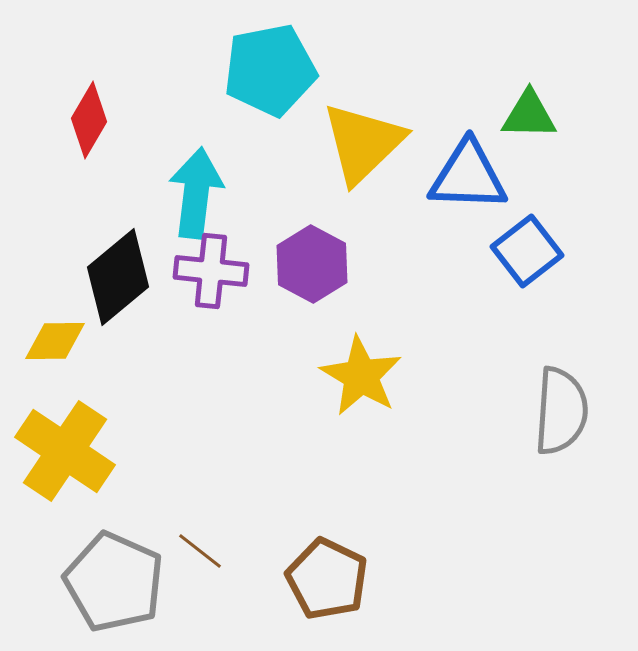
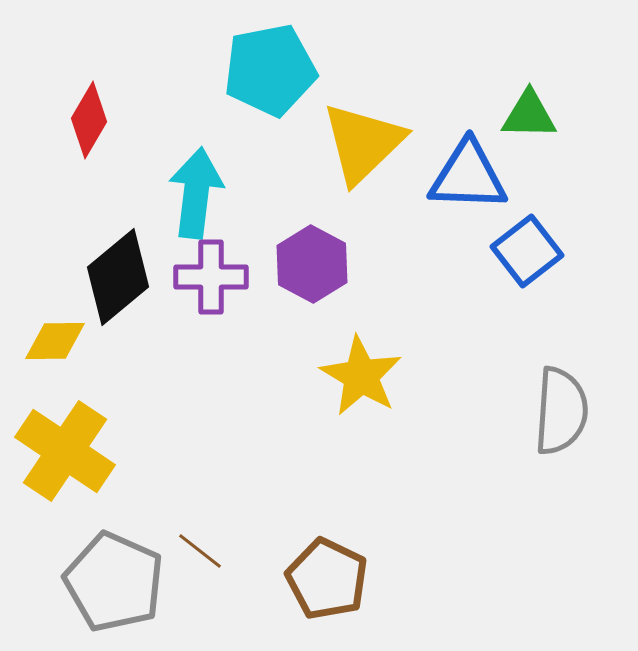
purple cross: moved 6 px down; rotated 6 degrees counterclockwise
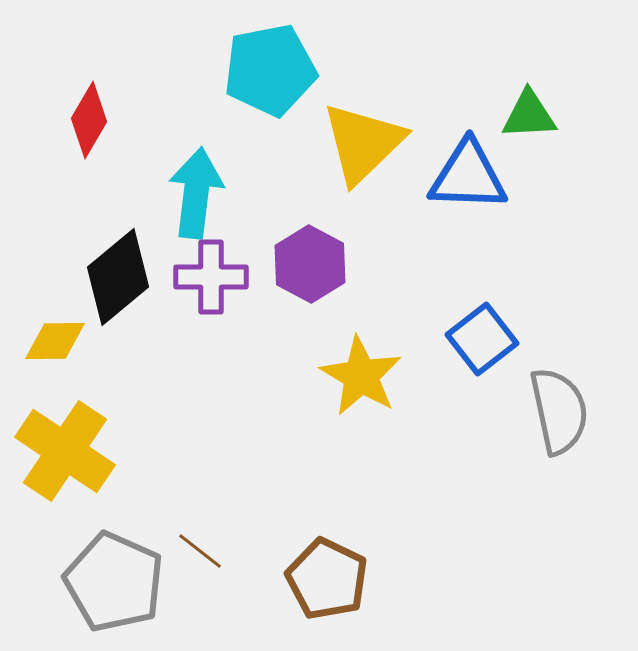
green triangle: rotated 4 degrees counterclockwise
blue square: moved 45 px left, 88 px down
purple hexagon: moved 2 px left
gray semicircle: moved 2 px left; rotated 16 degrees counterclockwise
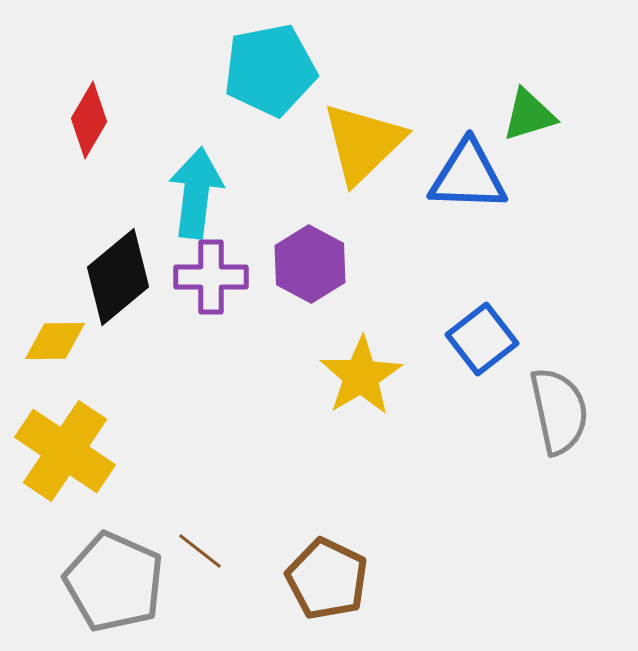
green triangle: rotated 14 degrees counterclockwise
yellow star: rotated 10 degrees clockwise
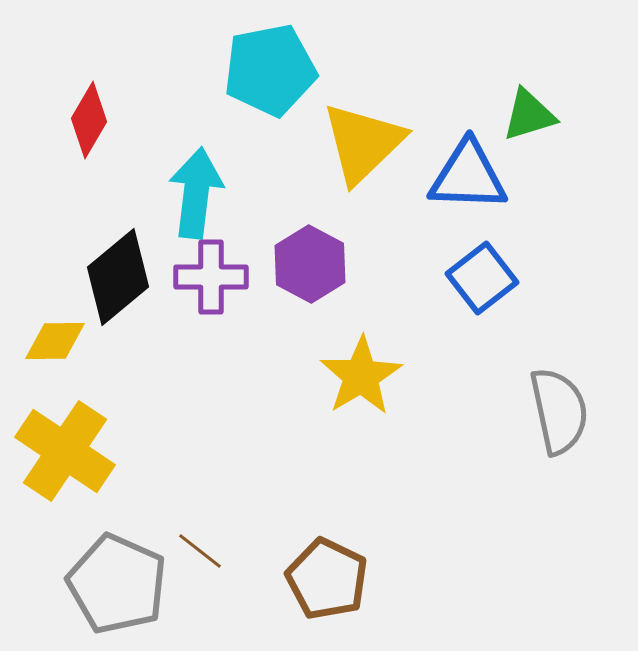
blue square: moved 61 px up
gray pentagon: moved 3 px right, 2 px down
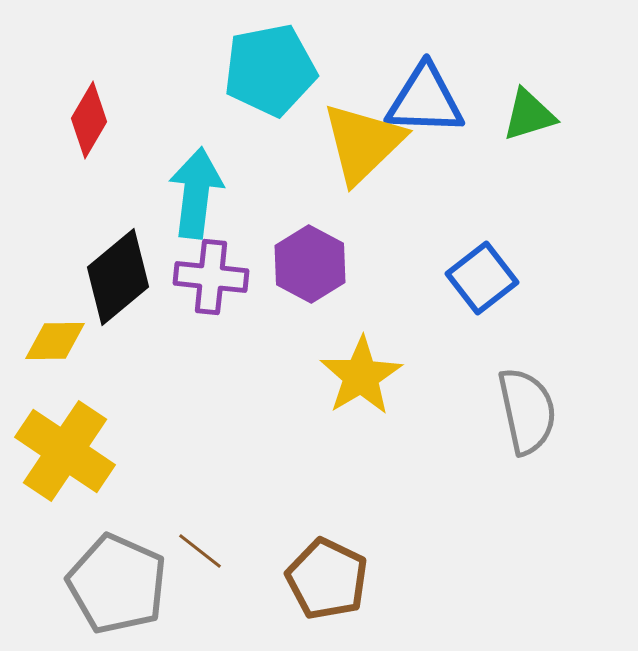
blue triangle: moved 43 px left, 76 px up
purple cross: rotated 6 degrees clockwise
gray semicircle: moved 32 px left
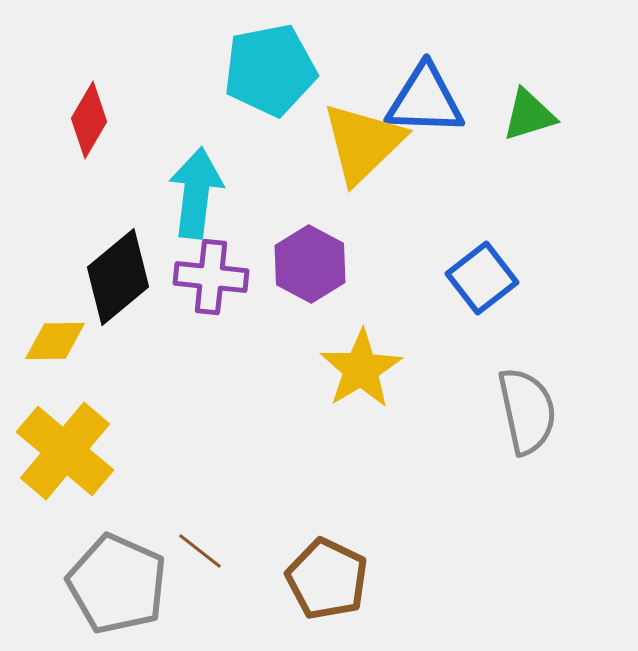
yellow star: moved 7 px up
yellow cross: rotated 6 degrees clockwise
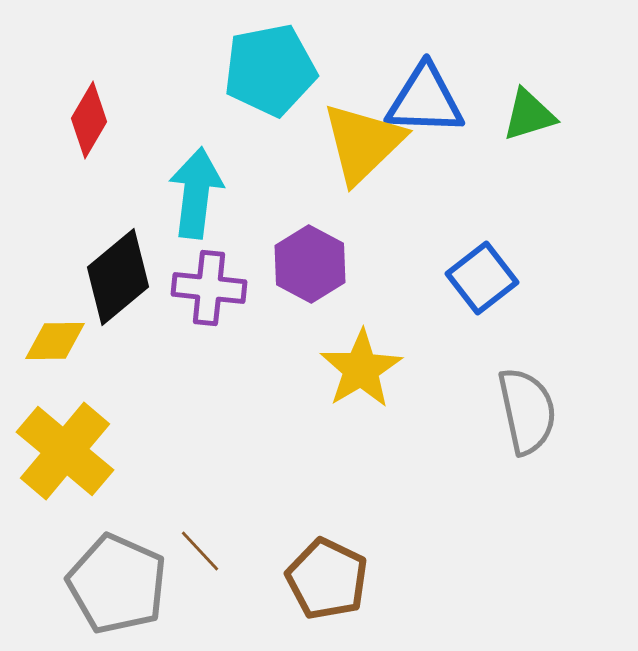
purple cross: moved 2 px left, 11 px down
brown line: rotated 9 degrees clockwise
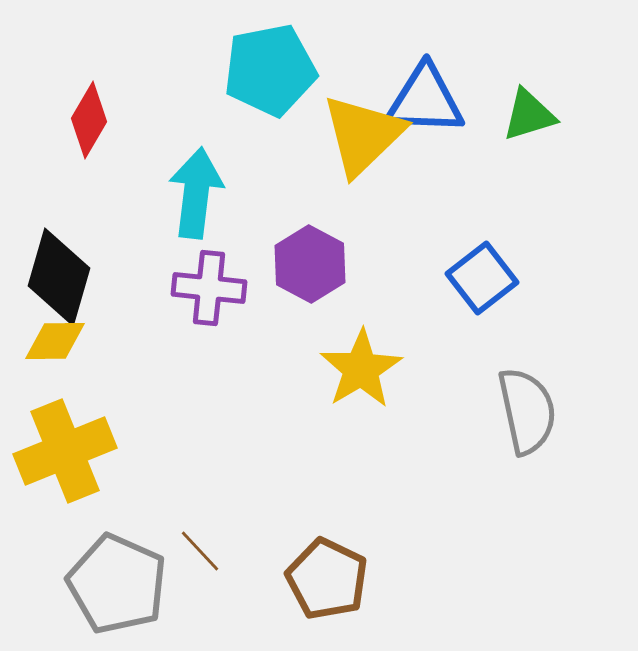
yellow triangle: moved 8 px up
black diamond: moved 59 px left; rotated 34 degrees counterclockwise
yellow cross: rotated 28 degrees clockwise
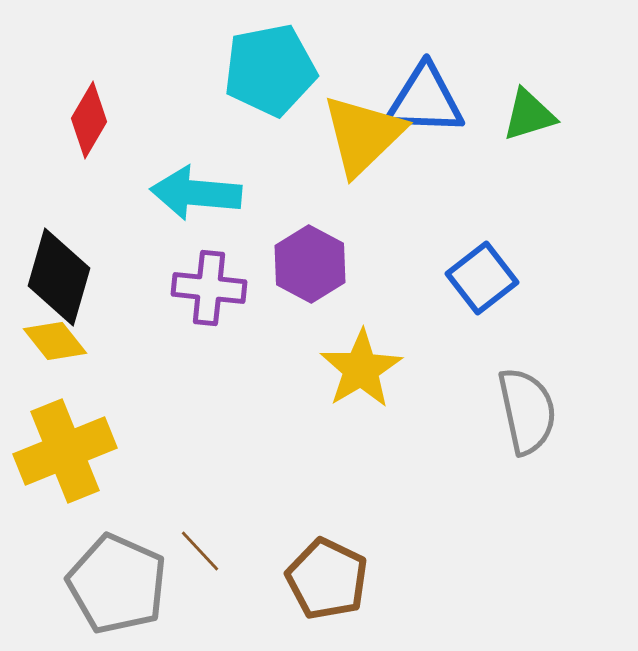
cyan arrow: rotated 92 degrees counterclockwise
yellow diamond: rotated 52 degrees clockwise
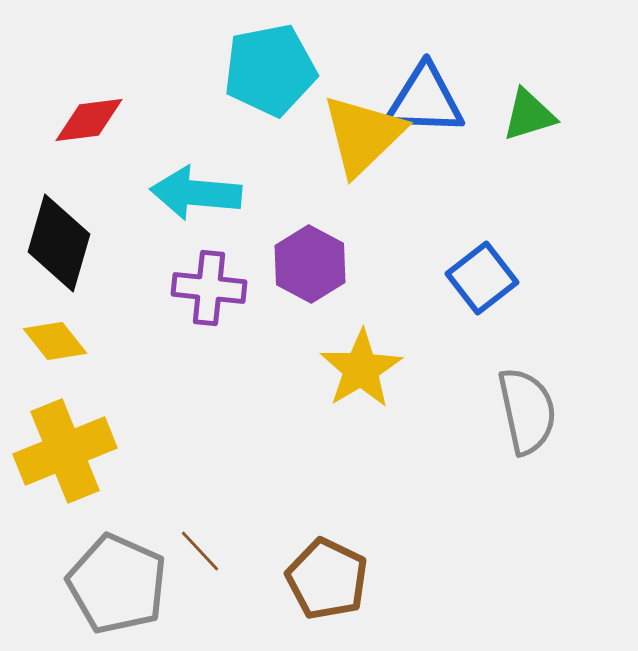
red diamond: rotated 52 degrees clockwise
black diamond: moved 34 px up
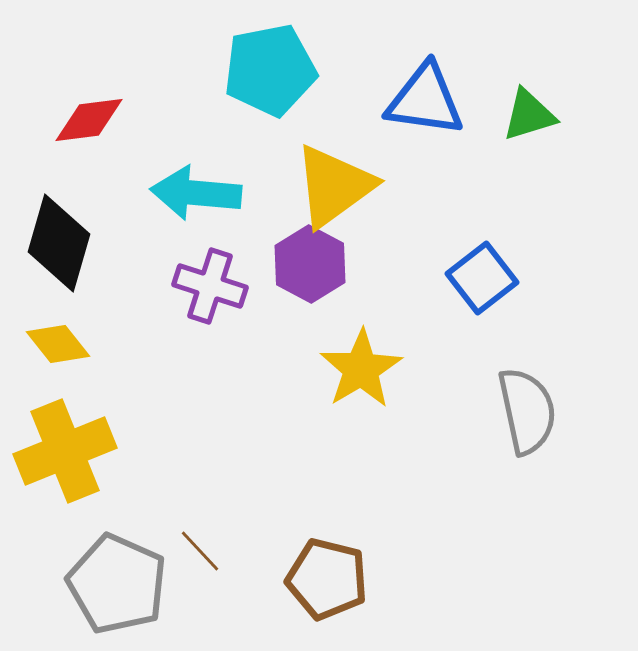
blue triangle: rotated 6 degrees clockwise
yellow triangle: moved 29 px left, 51 px down; rotated 8 degrees clockwise
purple cross: moved 1 px right, 2 px up; rotated 12 degrees clockwise
yellow diamond: moved 3 px right, 3 px down
brown pentagon: rotated 12 degrees counterclockwise
